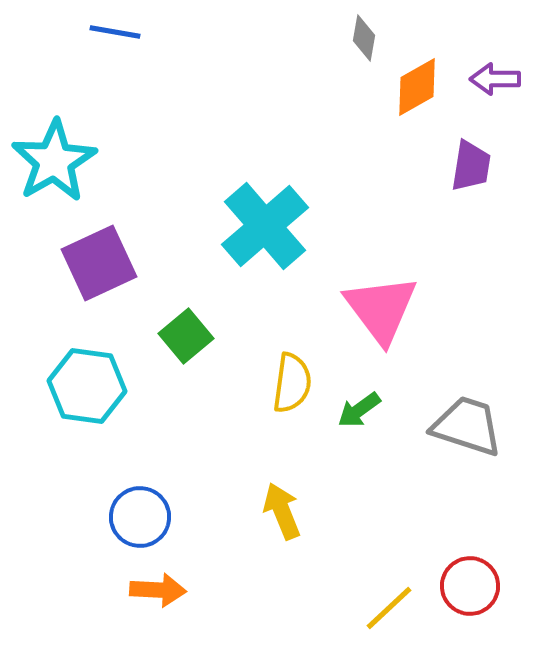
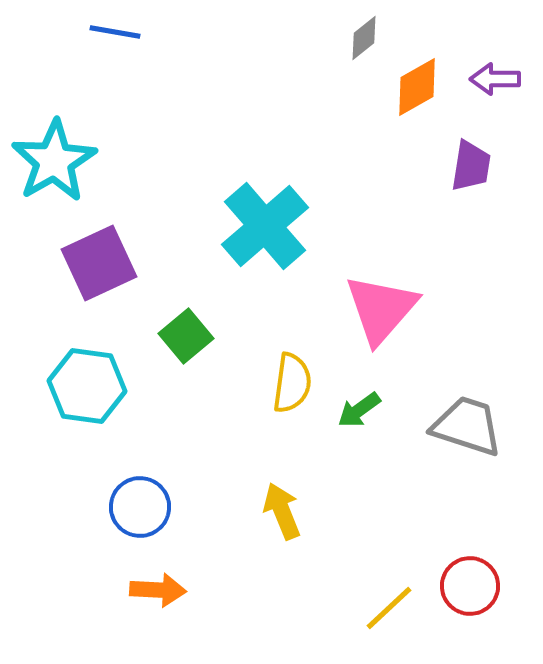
gray diamond: rotated 42 degrees clockwise
pink triangle: rotated 18 degrees clockwise
blue circle: moved 10 px up
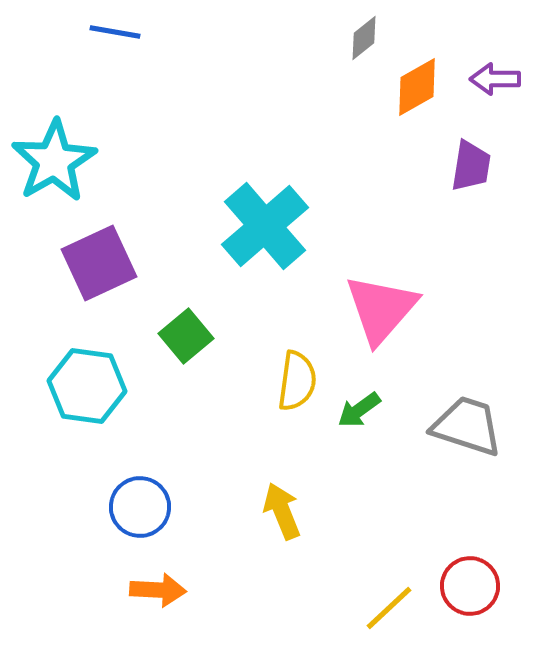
yellow semicircle: moved 5 px right, 2 px up
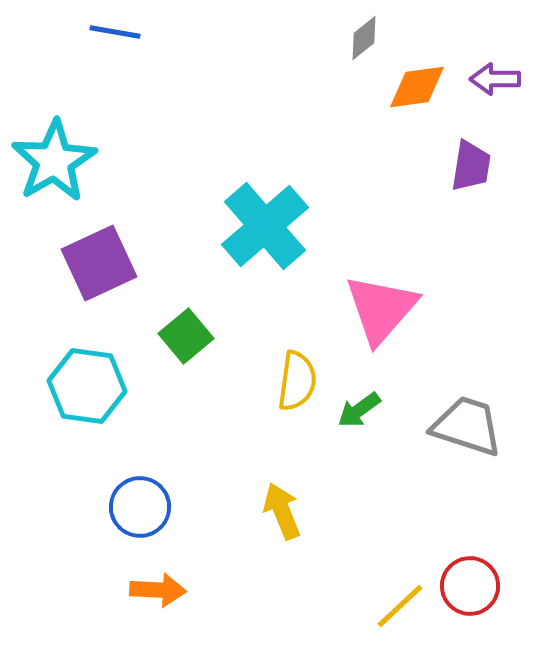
orange diamond: rotated 22 degrees clockwise
yellow line: moved 11 px right, 2 px up
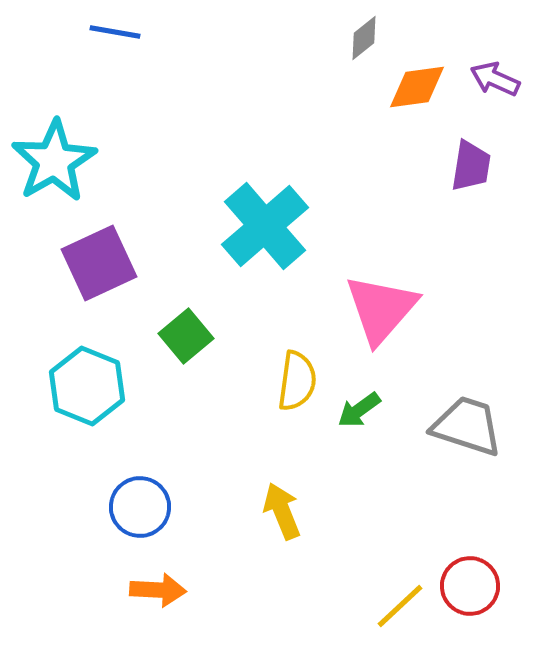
purple arrow: rotated 24 degrees clockwise
cyan hexagon: rotated 14 degrees clockwise
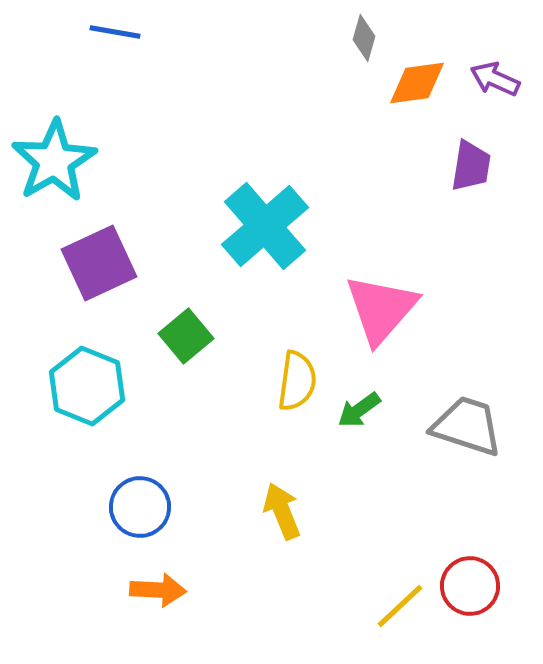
gray diamond: rotated 36 degrees counterclockwise
orange diamond: moved 4 px up
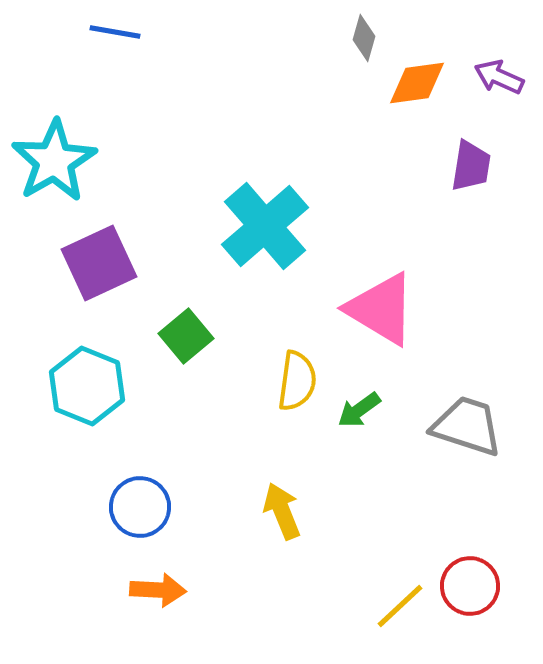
purple arrow: moved 4 px right, 2 px up
pink triangle: rotated 40 degrees counterclockwise
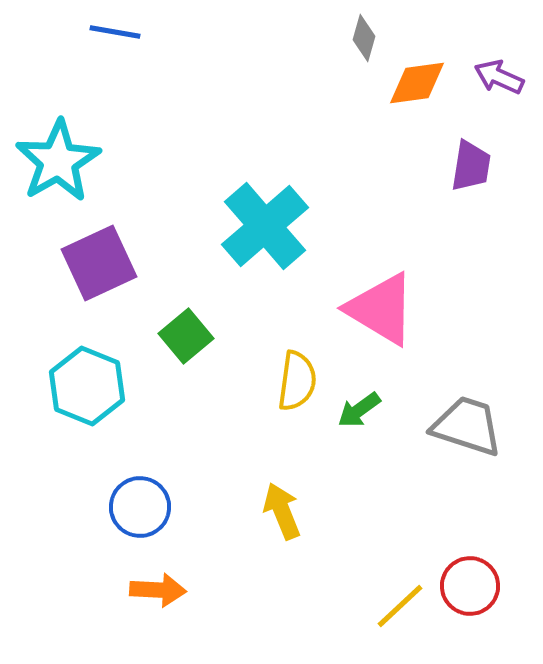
cyan star: moved 4 px right
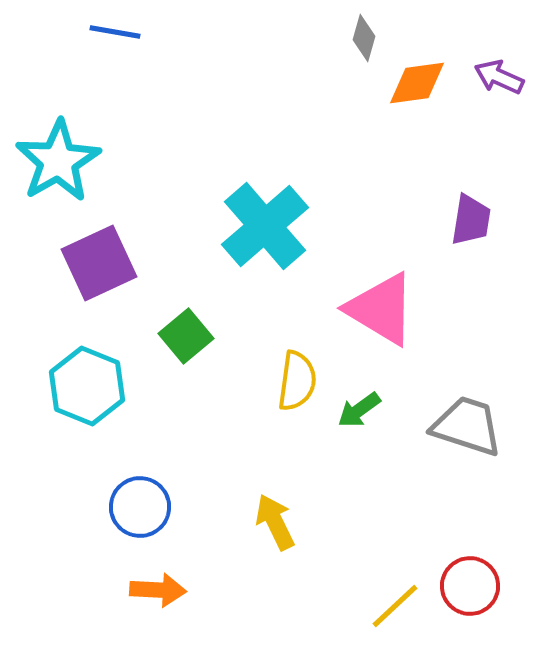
purple trapezoid: moved 54 px down
yellow arrow: moved 7 px left, 11 px down; rotated 4 degrees counterclockwise
yellow line: moved 5 px left
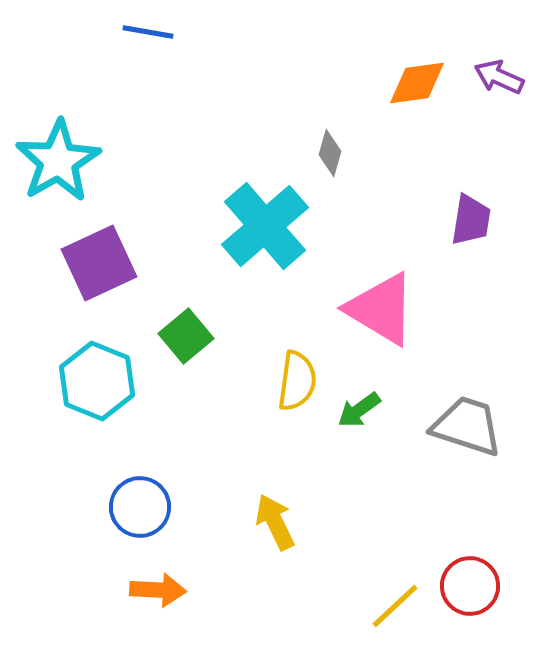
blue line: moved 33 px right
gray diamond: moved 34 px left, 115 px down
cyan hexagon: moved 10 px right, 5 px up
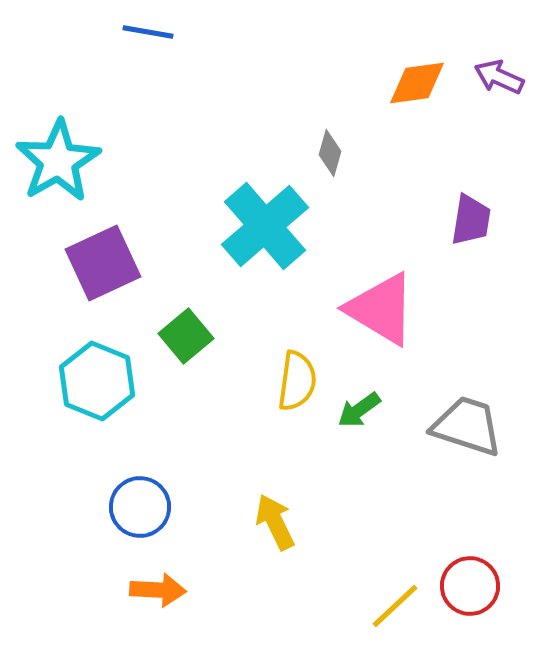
purple square: moved 4 px right
